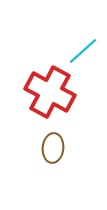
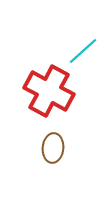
red cross: moved 1 px left, 1 px up
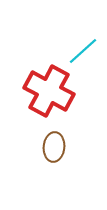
brown ellipse: moved 1 px right, 1 px up
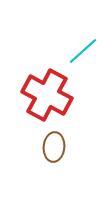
red cross: moved 2 px left, 4 px down
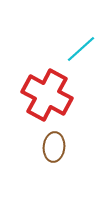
cyan line: moved 2 px left, 2 px up
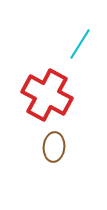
cyan line: moved 1 px left, 5 px up; rotated 16 degrees counterclockwise
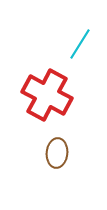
brown ellipse: moved 3 px right, 6 px down
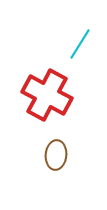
brown ellipse: moved 1 px left, 2 px down
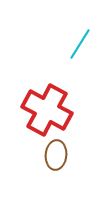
red cross: moved 15 px down
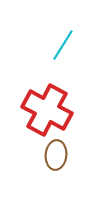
cyan line: moved 17 px left, 1 px down
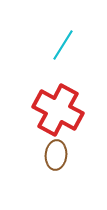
red cross: moved 11 px right
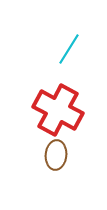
cyan line: moved 6 px right, 4 px down
